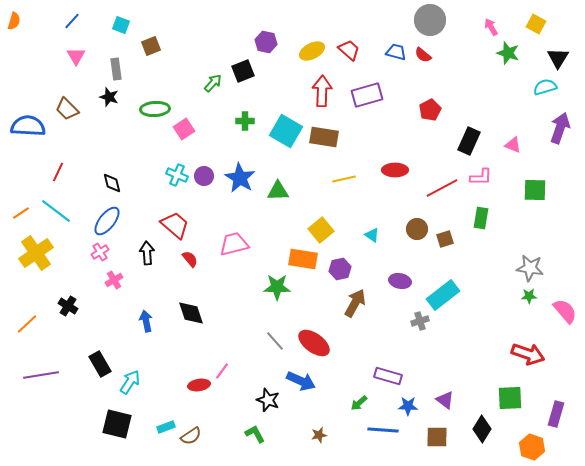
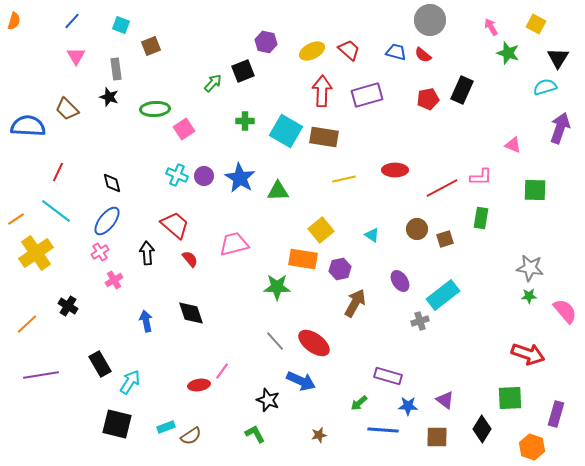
red pentagon at (430, 110): moved 2 px left, 11 px up; rotated 15 degrees clockwise
black rectangle at (469, 141): moved 7 px left, 51 px up
orange line at (21, 213): moved 5 px left, 6 px down
purple ellipse at (400, 281): rotated 45 degrees clockwise
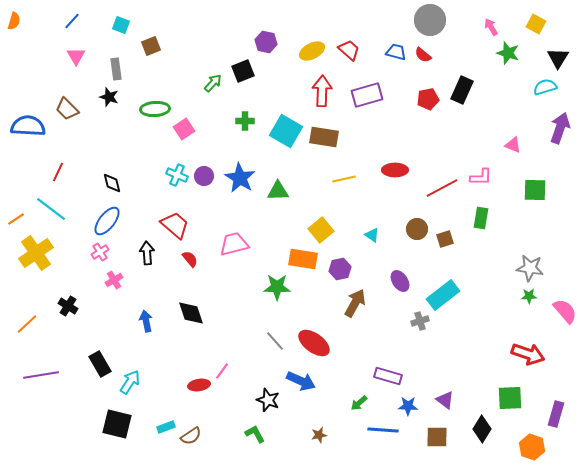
cyan line at (56, 211): moved 5 px left, 2 px up
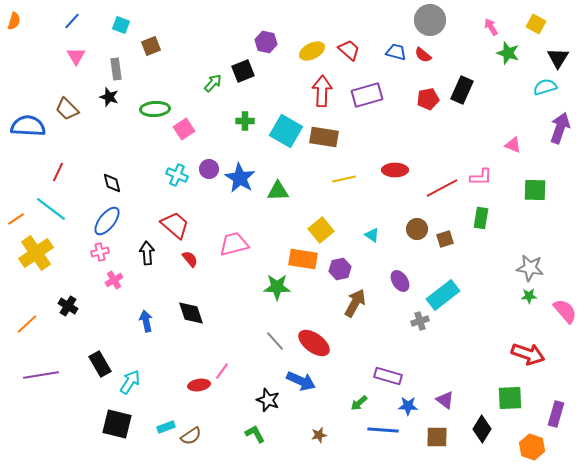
purple circle at (204, 176): moved 5 px right, 7 px up
pink cross at (100, 252): rotated 18 degrees clockwise
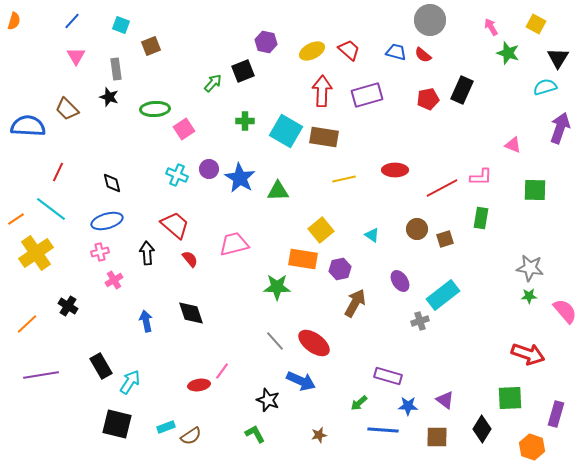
blue ellipse at (107, 221): rotated 36 degrees clockwise
black rectangle at (100, 364): moved 1 px right, 2 px down
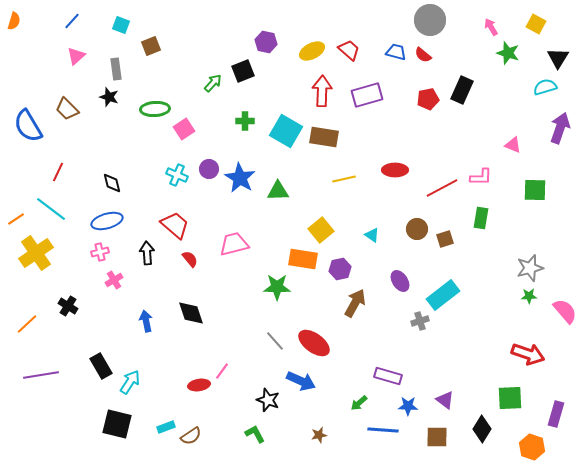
pink triangle at (76, 56): rotated 18 degrees clockwise
blue semicircle at (28, 126): rotated 124 degrees counterclockwise
gray star at (530, 268): rotated 24 degrees counterclockwise
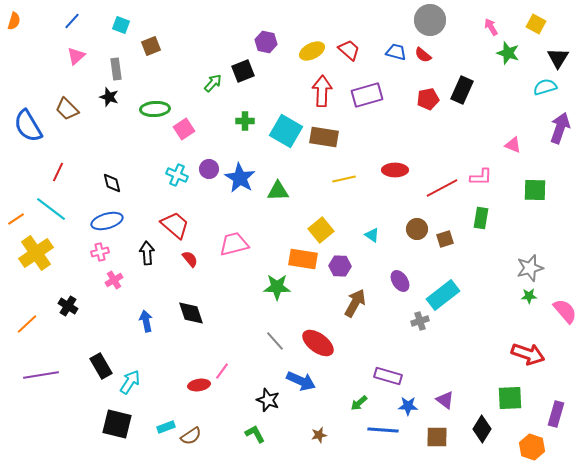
purple hexagon at (340, 269): moved 3 px up; rotated 15 degrees clockwise
red ellipse at (314, 343): moved 4 px right
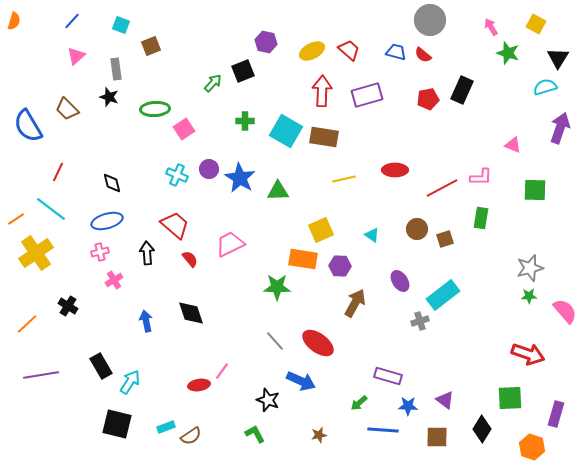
yellow square at (321, 230): rotated 15 degrees clockwise
pink trapezoid at (234, 244): moved 4 px left; rotated 12 degrees counterclockwise
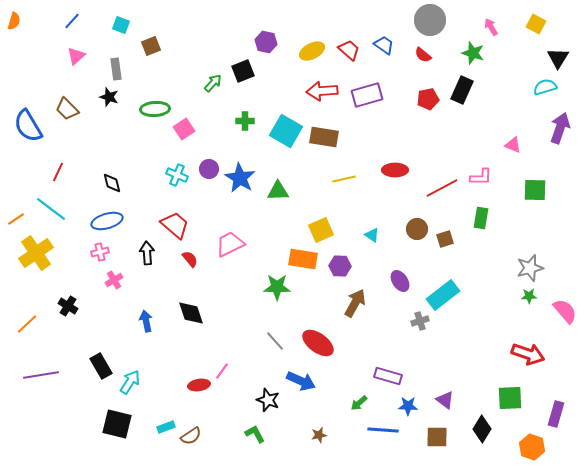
blue trapezoid at (396, 52): moved 12 px left, 7 px up; rotated 20 degrees clockwise
green star at (508, 53): moved 35 px left
red arrow at (322, 91): rotated 96 degrees counterclockwise
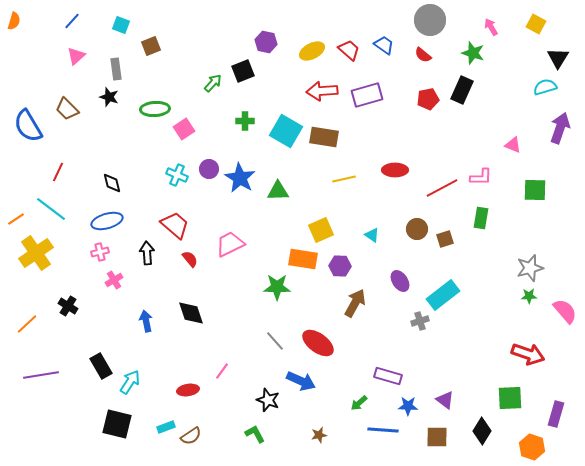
red ellipse at (199, 385): moved 11 px left, 5 px down
black diamond at (482, 429): moved 2 px down
